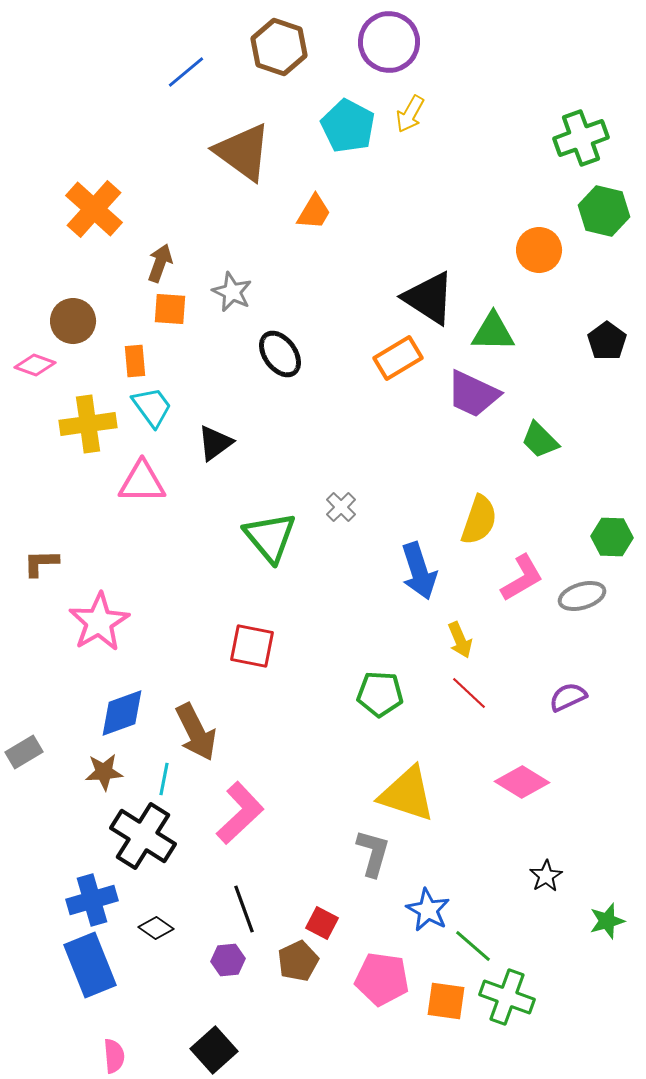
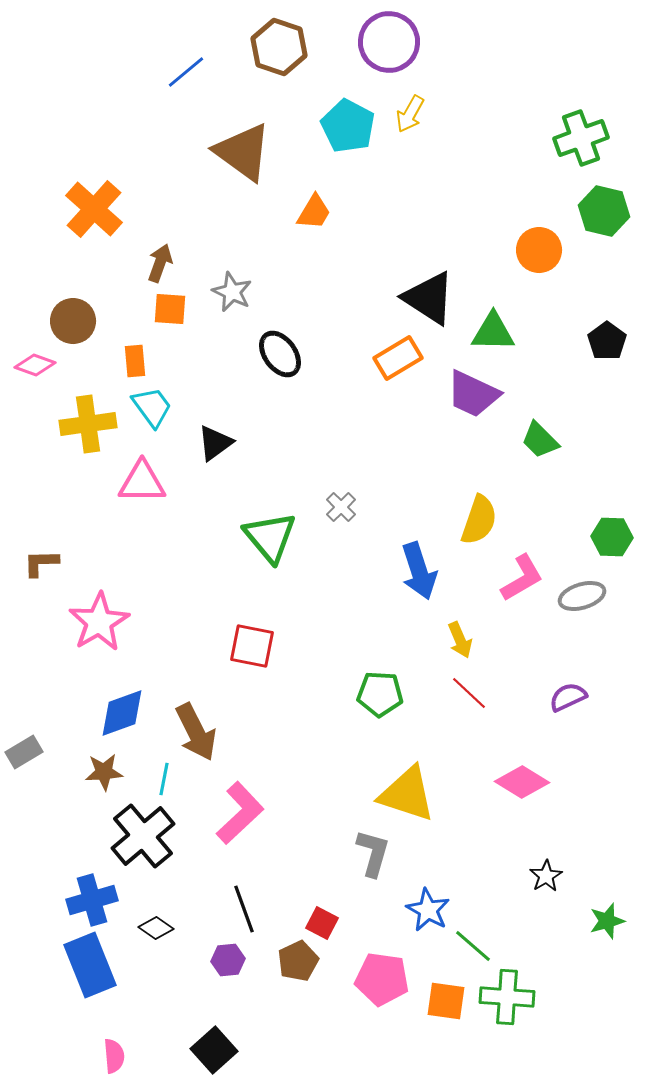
black cross at (143, 836): rotated 18 degrees clockwise
green cross at (507, 997): rotated 16 degrees counterclockwise
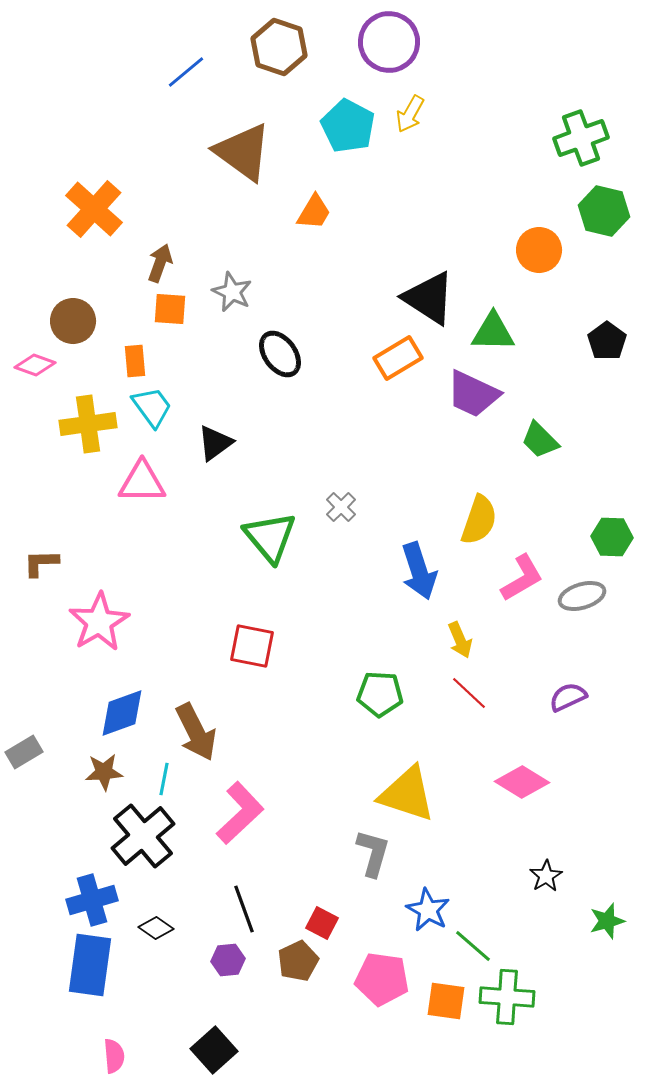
blue rectangle at (90, 965): rotated 30 degrees clockwise
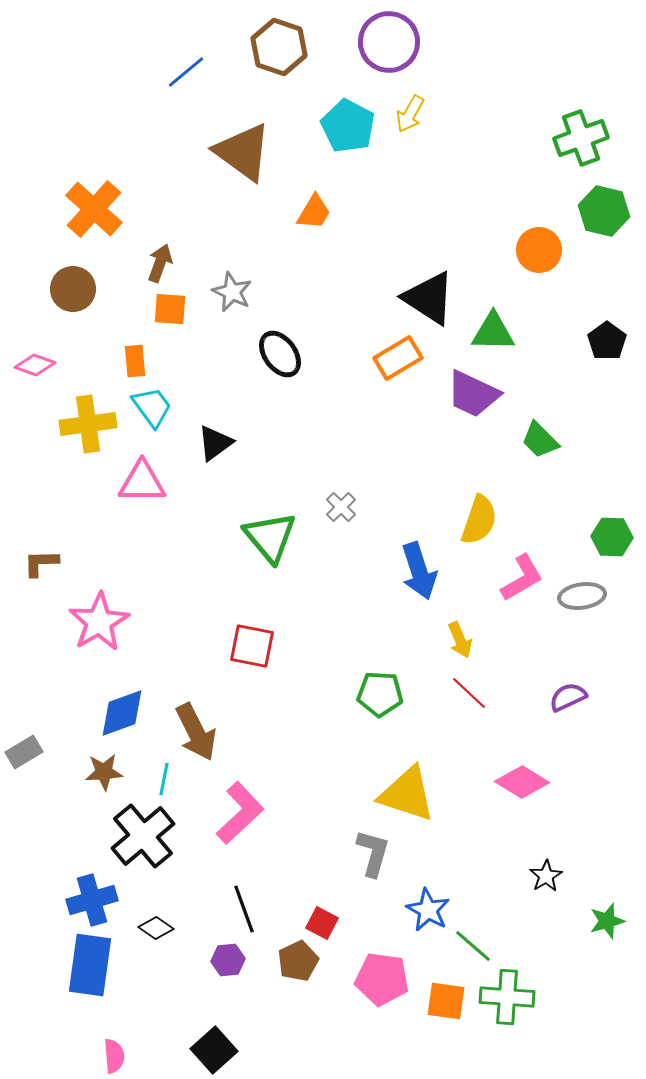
brown circle at (73, 321): moved 32 px up
gray ellipse at (582, 596): rotated 9 degrees clockwise
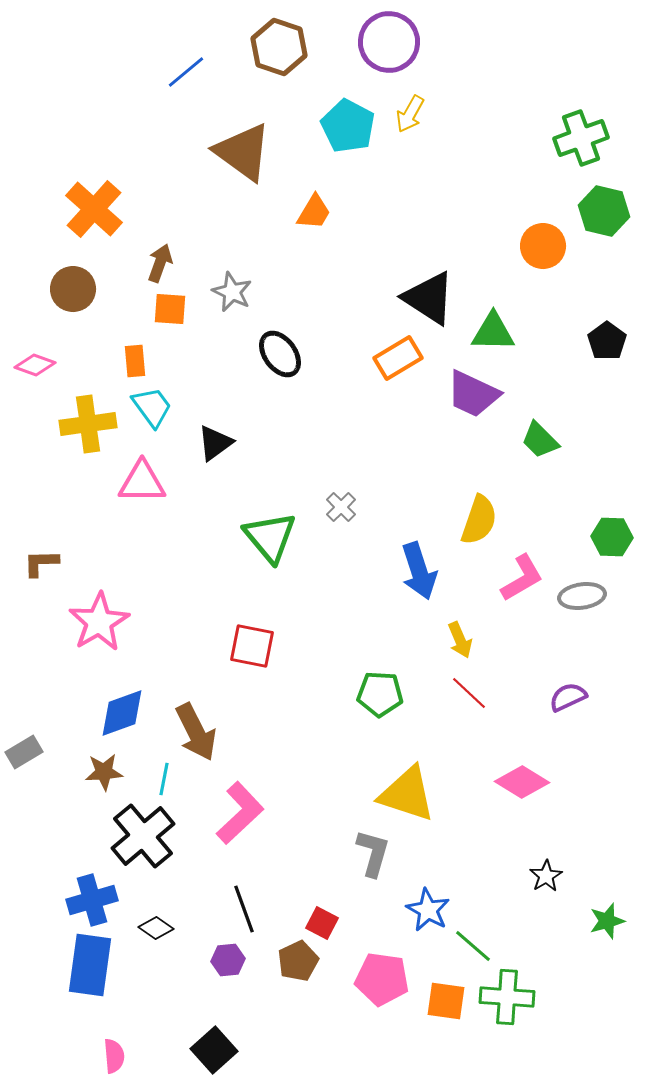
orange circle at (539, 250): moved 4 px right, 4 px up
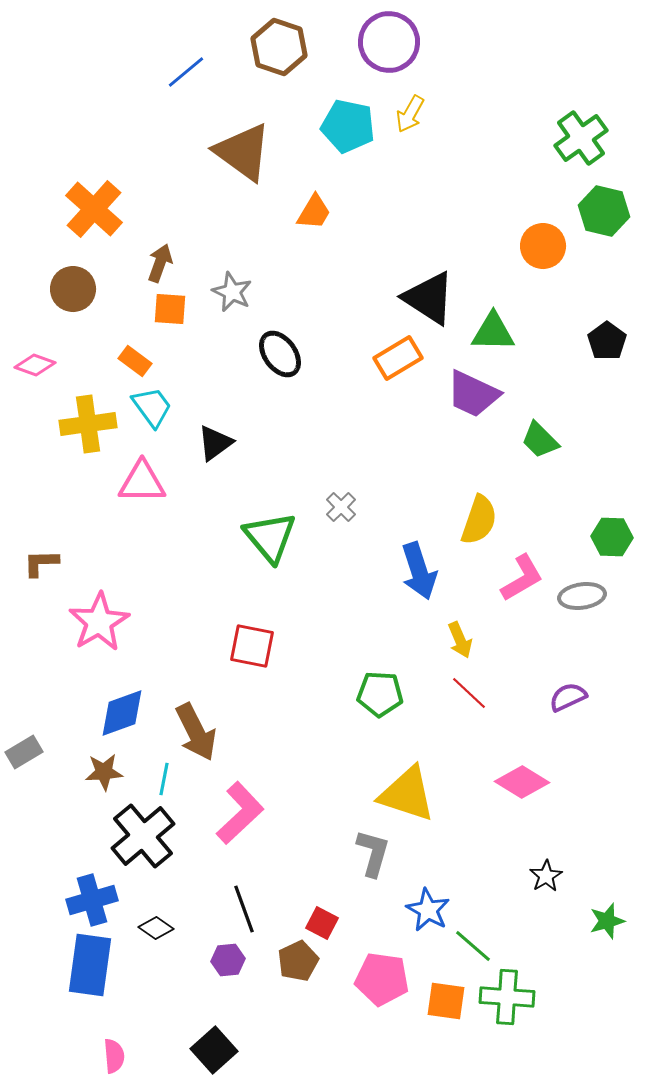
cyan pentagon at (348, 126): rotated 16 degrees counterclockwise
green cross at (581, 138): rotated 16 degrees counterclockwise
orange rectangle at (135, 361): rotated 48 degrees counterclockwise
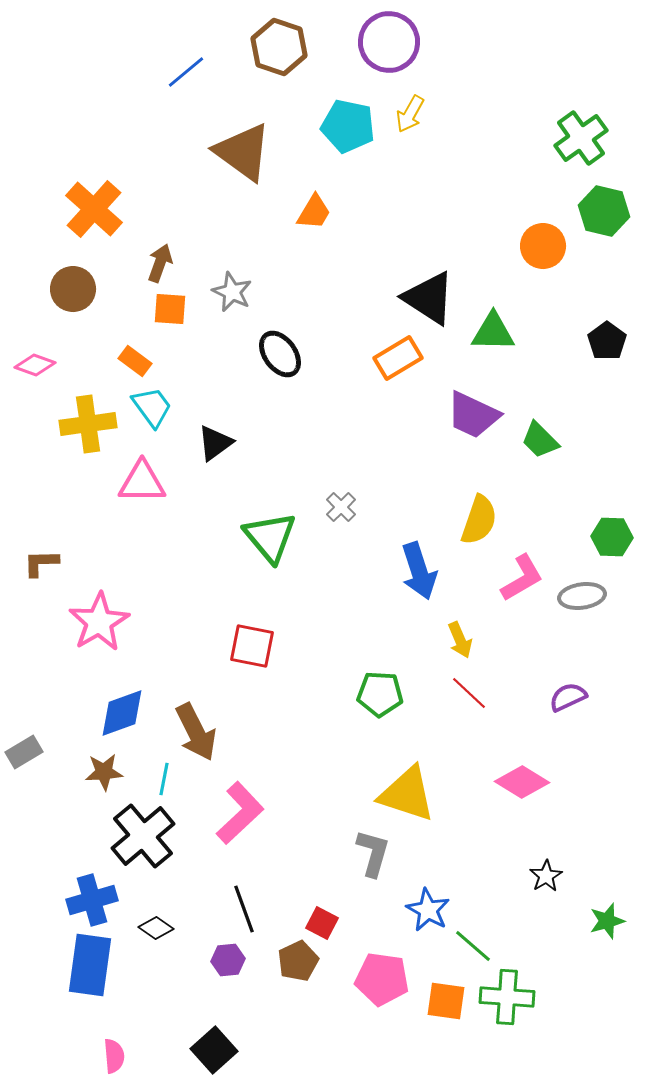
purple trapezoid at (473, 394): moved 21 px down
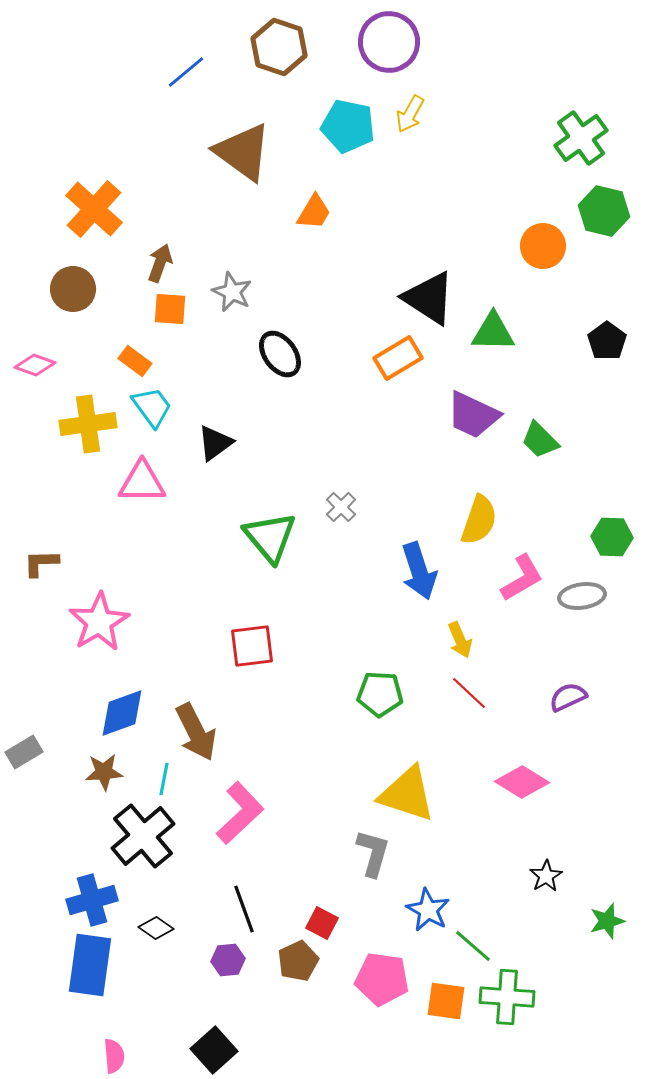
red square at (252, 646): rotated 18 degrees counterclockwise
